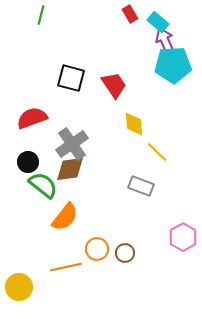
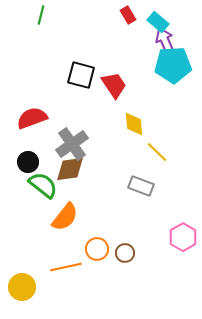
red rectangle: moved 2 px left, 1 px down
black square: moved 10 px right, 3 px up
yellow circle: moved 3 px right
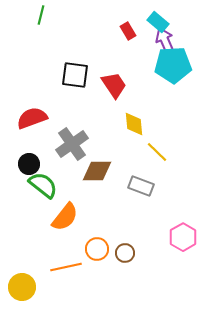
red rectangle: moved 16 px down
black square: moved 6 px left; rotated 8 degrees counterclockwise
black circle: moved 1 px right, 2 px down
brown diamond: moved 27 px right, 2 px down; rotated 8 degrees clockwise
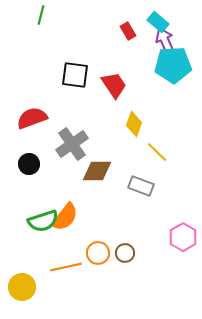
yellow diamond: rotated 25 degrees clockwise
green semicircle: moved 36 px down; rotated 124 degrees clockwise
orange circle: moved 1 px right, 4 px down
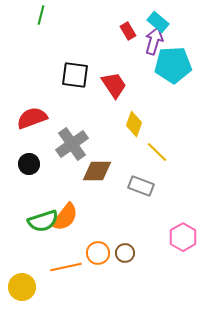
purple arrow: moved 11 px left; rotated 40 degrees clockwise
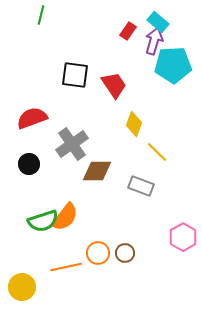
red rectangle: rotated 66 degrees clockwise
